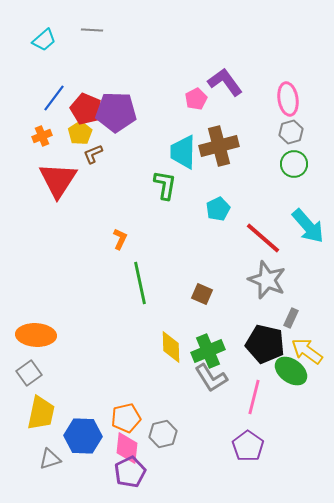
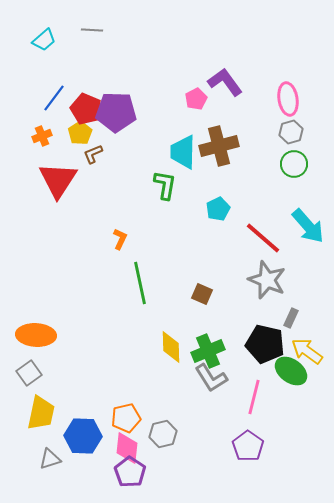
purple pentagon at (130, 472): rotated 12 degrees counterclockwise
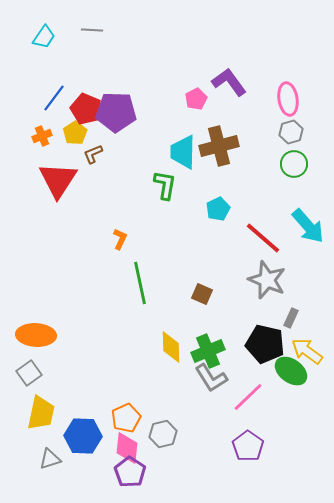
cyan trapezoid at (44, 40): moved 3 px up; rotated 15 degrees counterclockwise
purple L-shape at (225, 82): moved 4 px right
yellow pentagon at (80, 133): moved 5 px left
pink line at (254, 397): moved 6 px left; rotated 32 degrees clockwise
orange pentagon at (126, 418): rotated 12 degrees counterclockwise
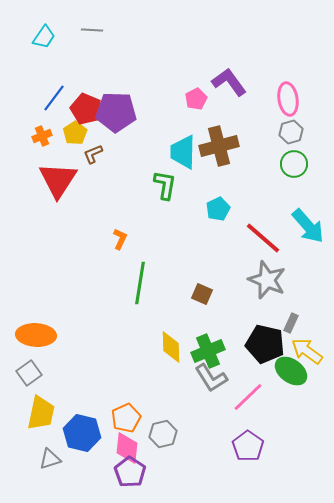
green line at (140, 283): rotated 21 degrees clockwise
gray rectangle at (291, 318): moved 5 px down
blue hexagon at (83, 436): moved 1 px left, 3 px up; rotated 12 degrees clockwise
